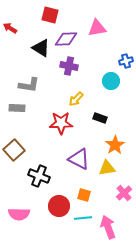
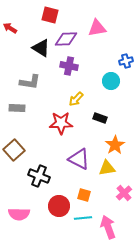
gray L-shape: moved 1 px right, 3 px up
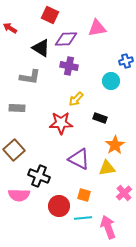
red square: rotated 12 degrees clockwise
gray L-shape: moved 5 px up
pink semicircle: moved 19 px up
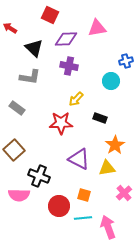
black triangle: moved 7 px left; rotated 12 degrees clockwise
gray rectangle: rotated 35 degrees clockwise
